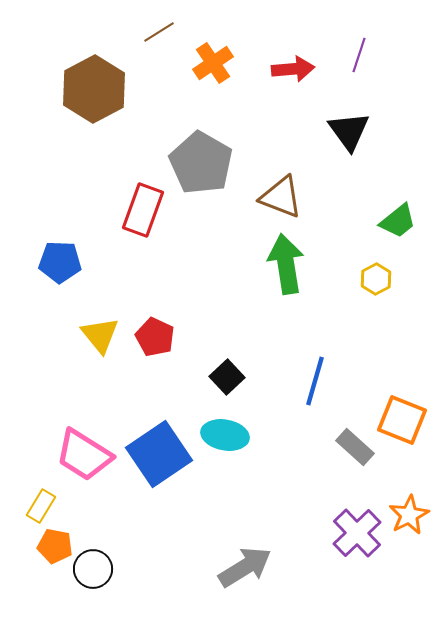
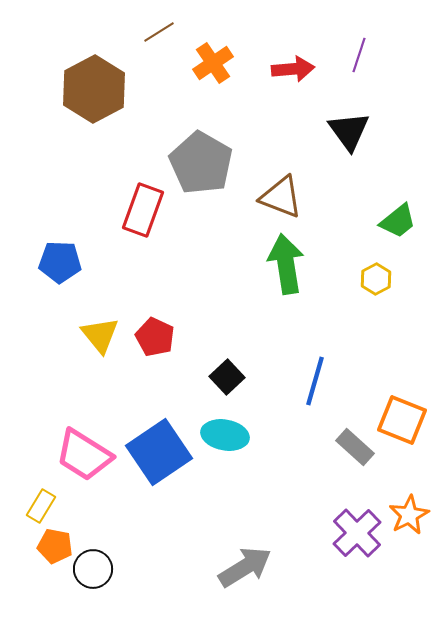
blue square: moved 2 px up
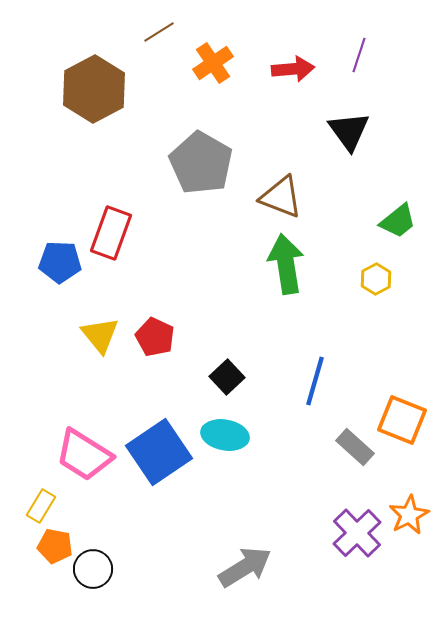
red rectangle: moved 32 px left, 23 px down
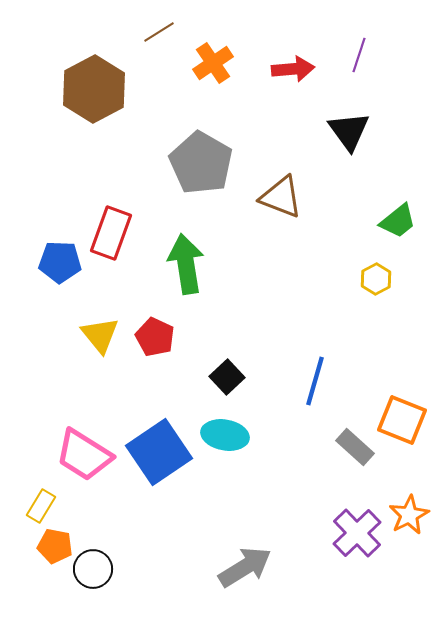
green arrow: moved 100 px left
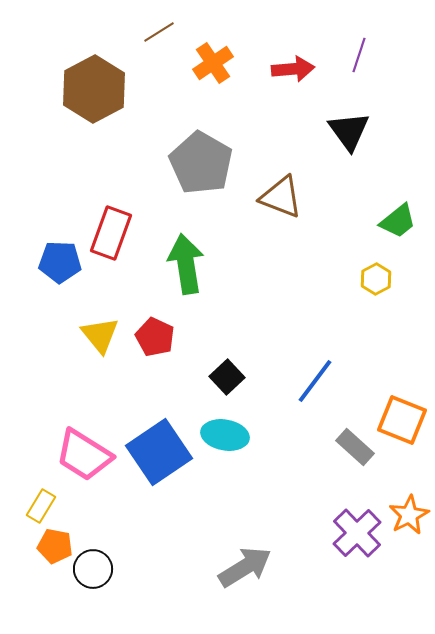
blue line: rotated 21 degrees clockwise
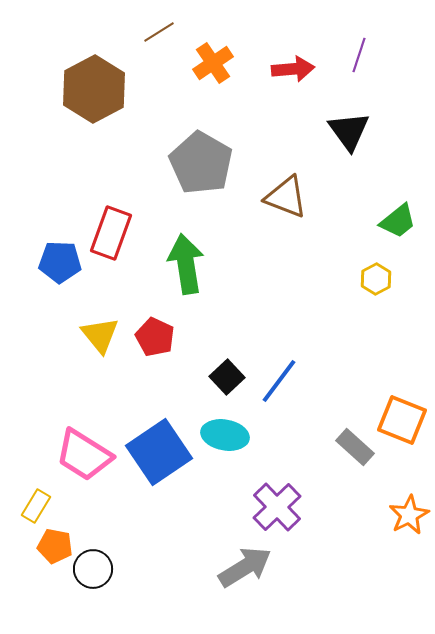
brown triangle: moved 5 px right
blue line: moved 36 px left
yellow rectangle: moved 5 px left
purple cross: moved 80 px left, 26 px up
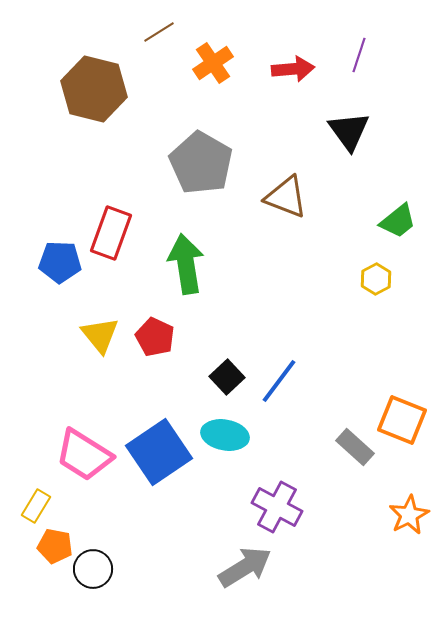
brown hexagon: rotated 18 degrees counterclockwise
purple cross: rotated 18 degrees counterclockwise
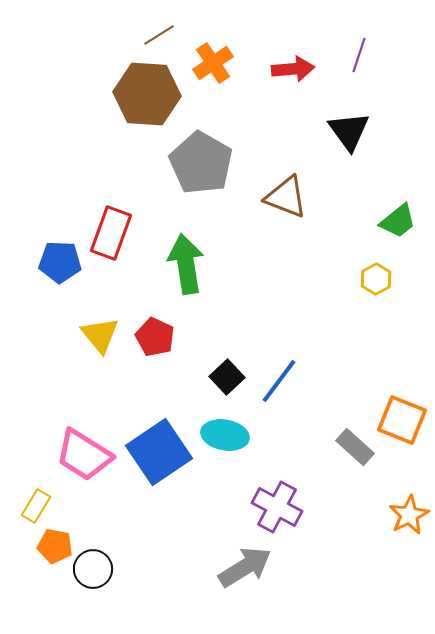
brown line: moved 3 px down
brown hexagon: moved 53 px right, 5 px down; rotated 10 degrees counterclockwise
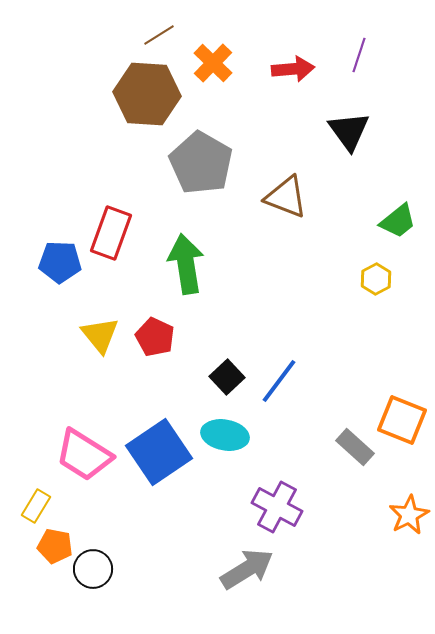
orange cross: rotated 12 degrees counterclockwise
gray arrow: moved 2 px right, 2 px down
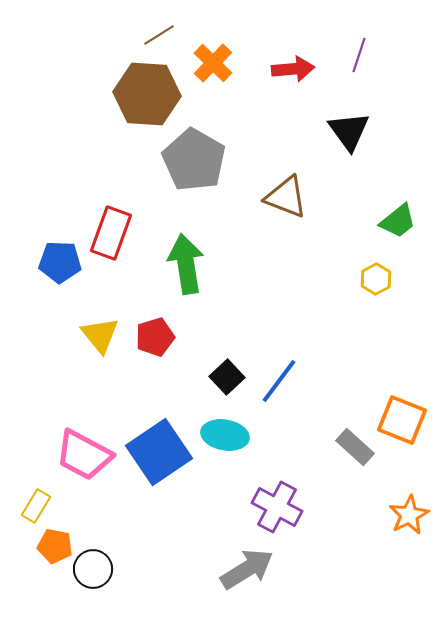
gray pentagon: moved 7 px left, 3 px up
red pentagon: rotated 30 degrees clockwise
pink trapezoid: rotated 4 degrees counterclockwise
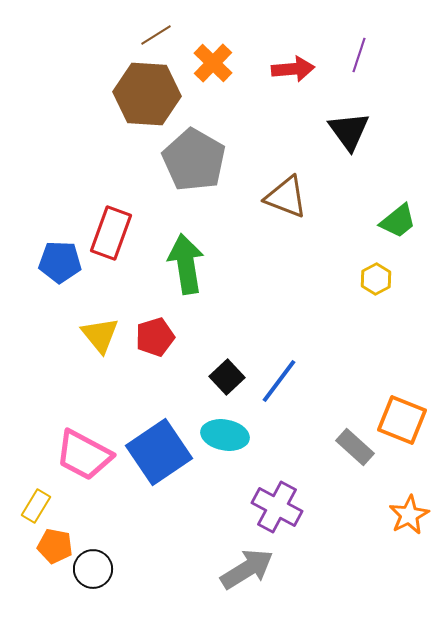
brown line: moved 3 px left
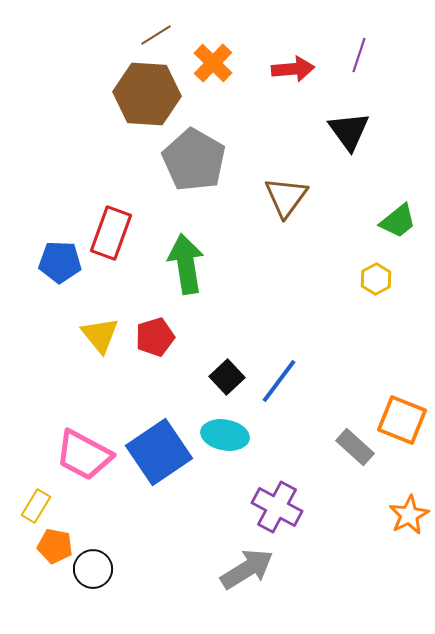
brown triangle: rotated 45 degrees clockwise
